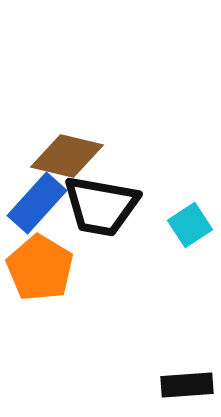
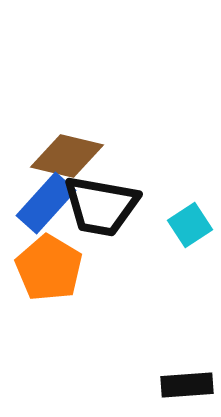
blue rectangle: moved 9 px right
orange pentagon: moved 9 px right
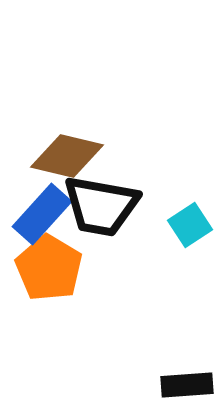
blue rectangle: moved 4 px left, 11 px down
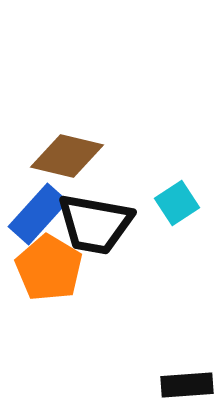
black trapezoid: moved 6 px left, 18 px down
blue rectangle: moved 4 px left
cyan square: moved 13 px left, 22 px up
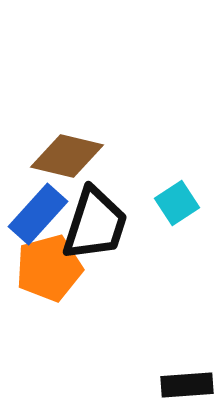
black trapezoid: rotated 82 degrees counterclockwise
orange pentagon: rotated 26 degrees clockwise
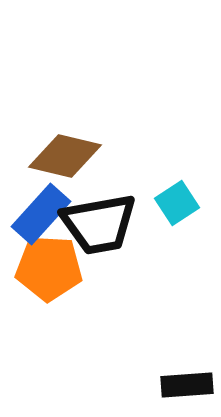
brown diamond: moved 2 px left
blue rectangle: moved 3 px right
black trapezoid: moved 4 px right; rotated 62 degrees clockwise
orange pentagon: rotated 18 degrees clockwise
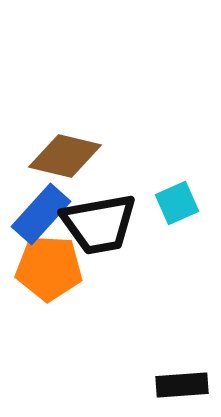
cyan square: rotated 9 degrees clockwise
black rectangle: moved 5 px left
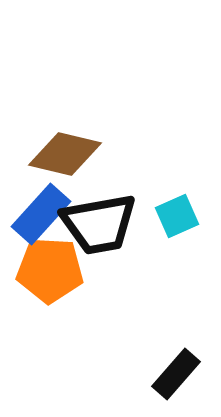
brown diamond: moved 2 px up
cyan square: moved 13 px down
orange pentagon: moved 1 px right, 2 px down
black rectangle: moved 6 px left, 11 px up; rotated 45 degrees counterclockwise
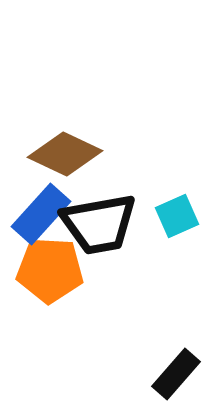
brown diamond: rotated 12 degrees clockwise
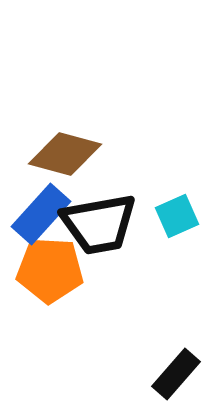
brown diamond: rotated 10 degrees counterclockwise
